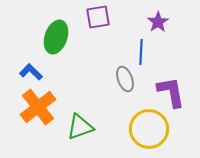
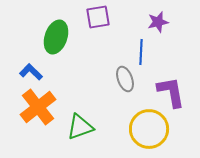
purple star: rotated 20 degrees clockwise
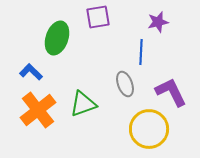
green ellipse: moved 1 px right, 1 px down
gray ellipse: moved 5 px down
purple L-shape: rotated 16 degrees counterclockwise
orange cross: moved 3 px down
green triangle: moved 3 px right, 23 px up
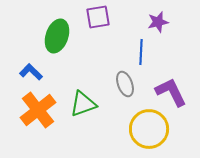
green ellipse: moved 2 px up
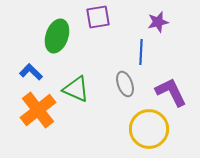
green triangle: moved 7 px left, 15 px up; rotated 44 degrees clockwise
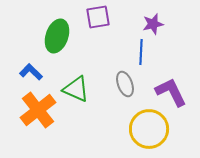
purple star: moved 5 px left, 2 px down
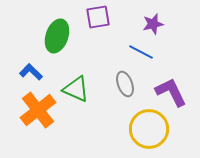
blue line: rotated 65 degrees counterclockwise
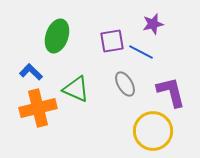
purple square: moved 14 px right, 24 px down
gray ellipse: rotated 10 degrees counterclockwise
purple L-shape: rotated 12 degrees clockwise
orange cross: moved 2 px up; rotated 24 degrees clockwise
yellow circle: moved 4 px right, 2 px down
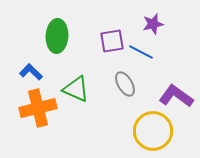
green ellipse: rotated 16 degrees counterclockwise
purple L-shape: moved 5 px right, 4 px down; rotated 40 degrees counterclockwise
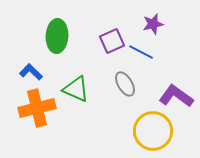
purple square: rotated 15 degrees counterclockwise
orange cross: moved 1 px left
